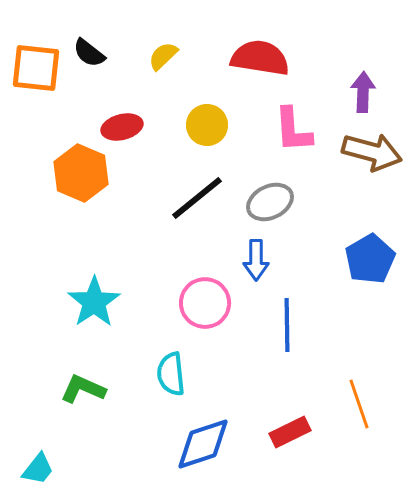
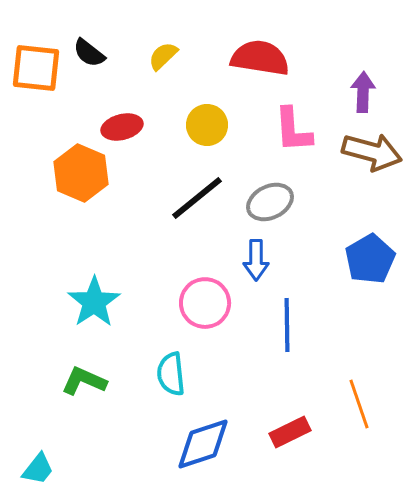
green L-shape: moved 1 px right, 8 px up
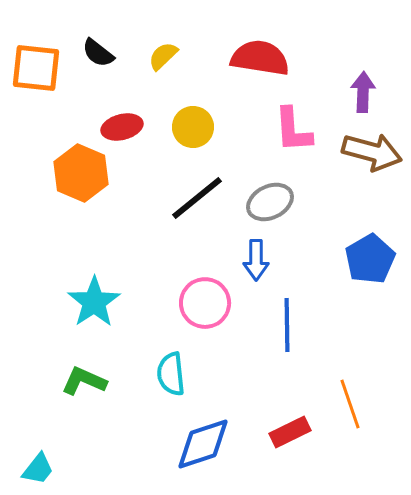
black semicircle: moved 9 px right
yellow circle: moved 14 px left, 2 px down
orange line: moved 9 px left
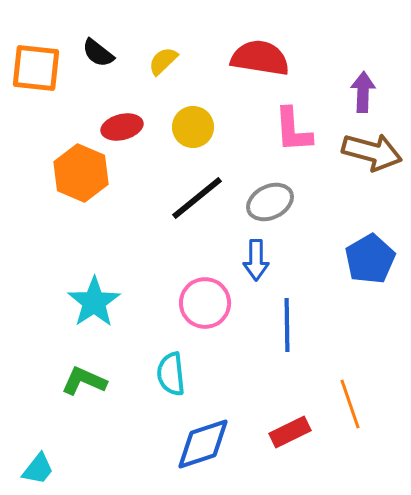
yellow semicircle: moved 5 px down
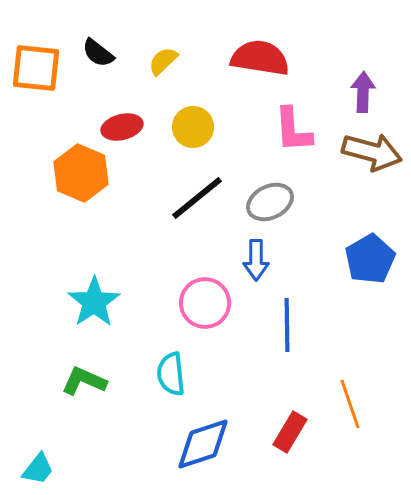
red rectangle: rotated 33 degrees counterclockwise
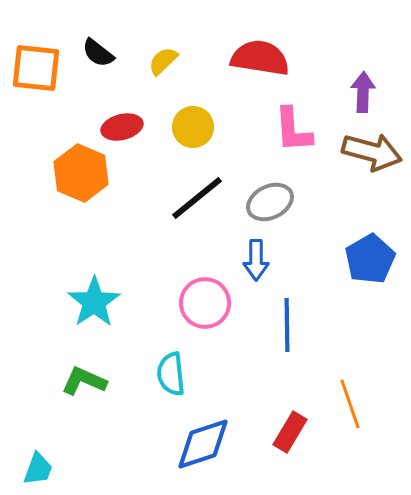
cyan trapezoid: rotated 18 degrees counterclockwise
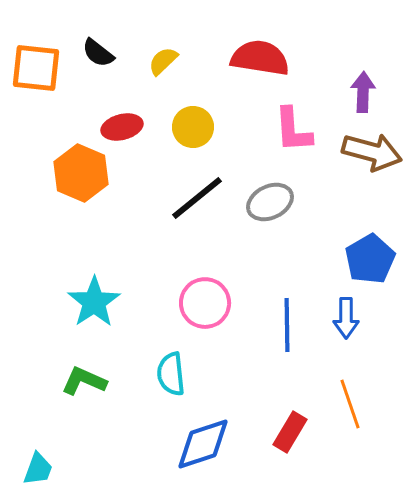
blue arrow: moved 90 px right, 58 px down
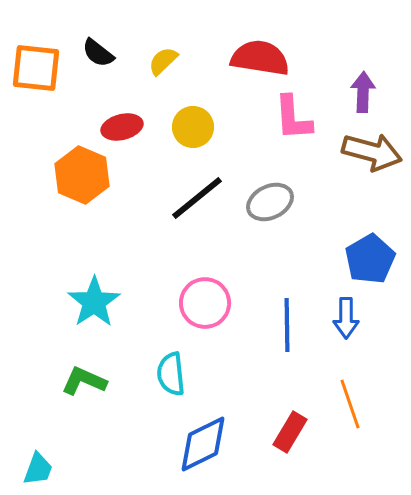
pink L-shape: moved 12 px up
orange hexagon: moved 1 px right, 2 px down
blue diamond: rotated 8 degrees counterclockwise
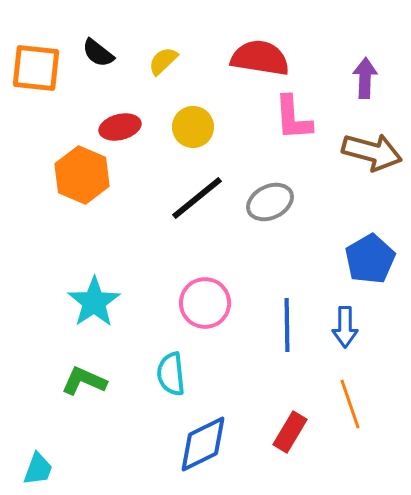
purple arrow: moved 2 px right, 14 px up
red ellipse: moved 2 px left
blue arrow: moved 1 px left, 9 px down
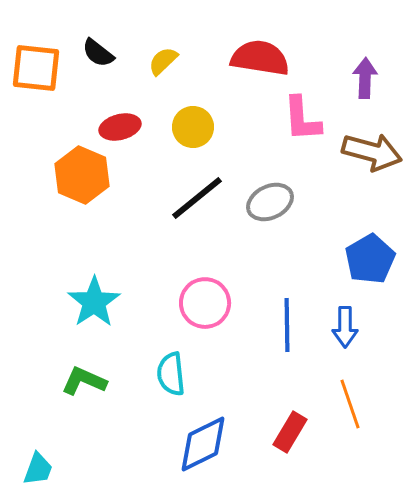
pink L-shape: moved 9 px right, 1 px down
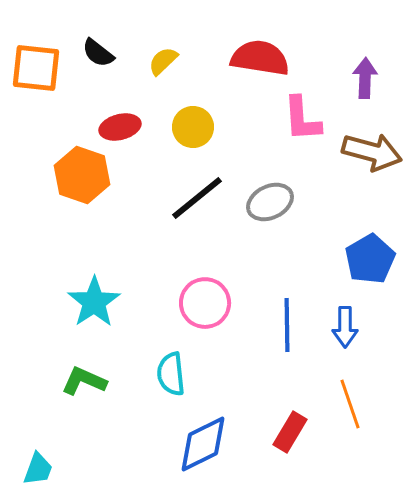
orange hexagon: rotated 4 degrees counterclockwise
